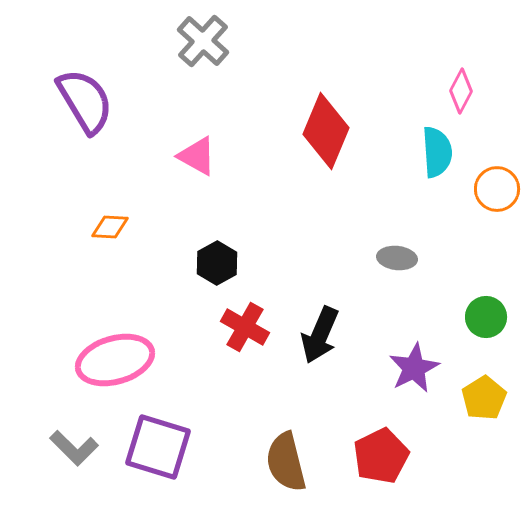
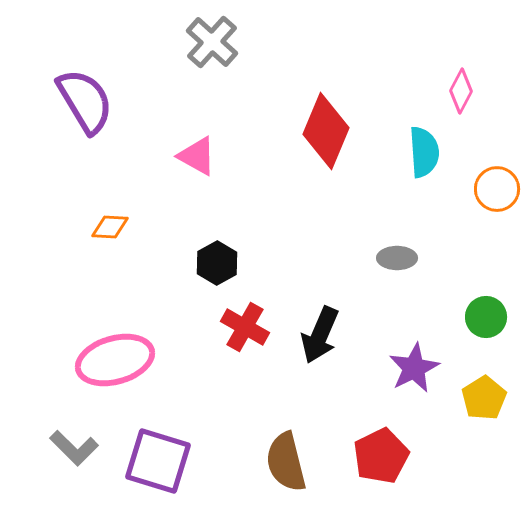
gray cross: moved 9 px right, 1 px down
cyan semicircle: moved 13 px left
gray ellipse: rotated 6 degrees counterclockwise
purple square: moved 14 px down
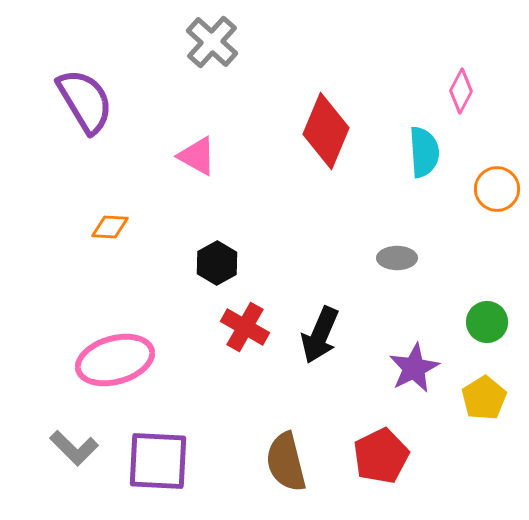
green circle: moved 1 px right, 5 px down
purple square: rotated 14 degrees counterclockwise
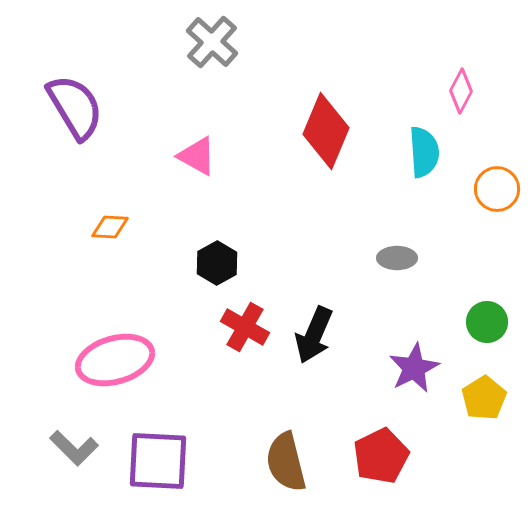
purple semicircle: moved 10 px left, 6 px down
black arrow: moved 6 px left
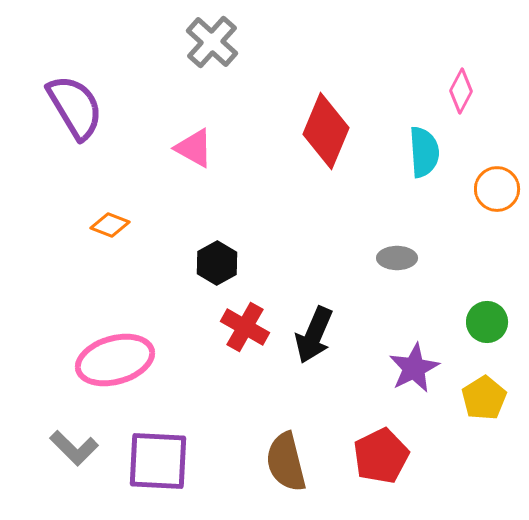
pink triangle: moved 3 px left, 8 px up
orange diamond: moved 2 px up; rotated 18 degrees clockwise
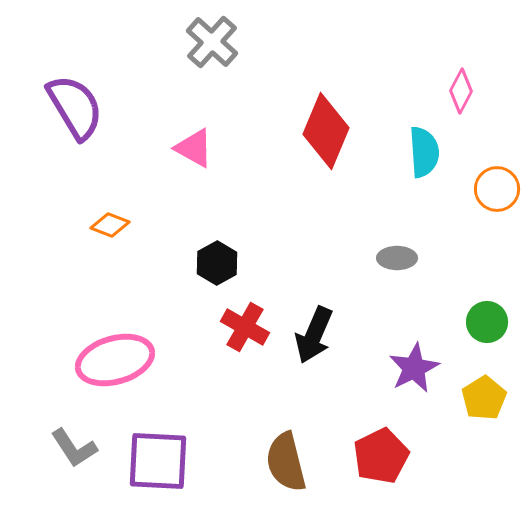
gray L-shape: rotated 12 degrees clockwise
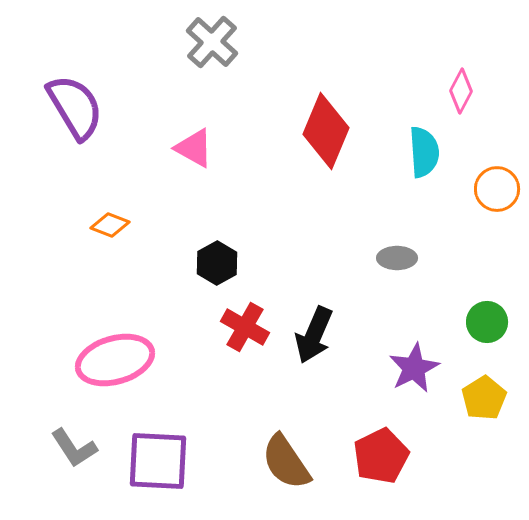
brown semicircle: rotated 20 degrees counterclockwise
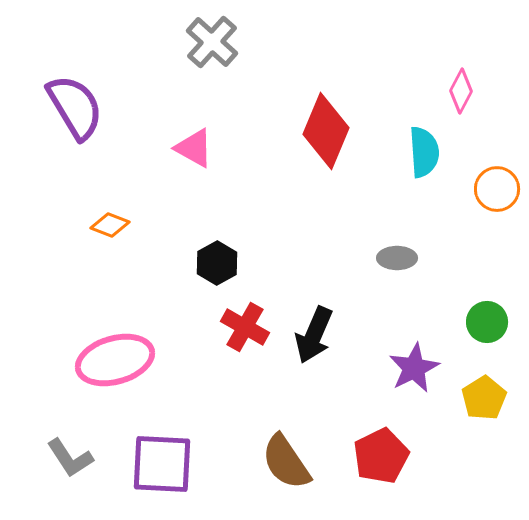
gray L-shape: moved 4 px left, 10 px down
purple square: moved 4 px right, 3 px down
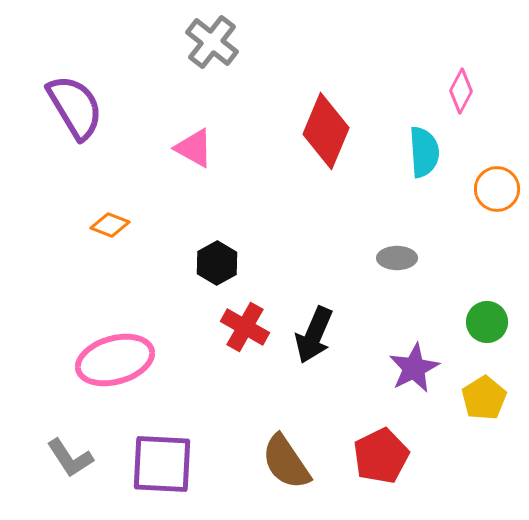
gray cross: rotated 4 degrees counterclockwise
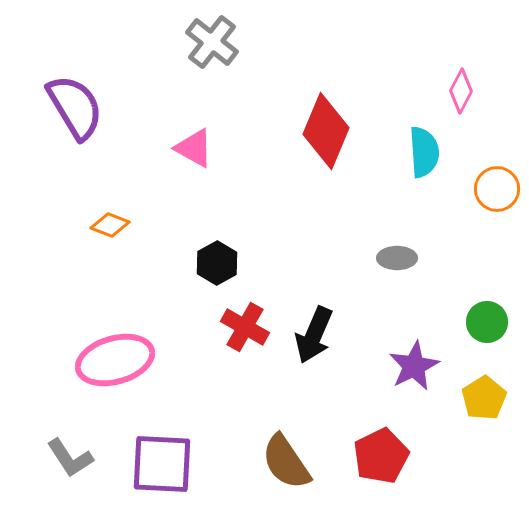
purple star: moved 2 px up
